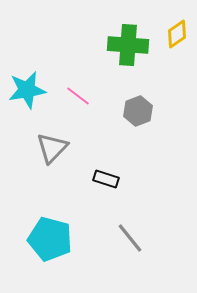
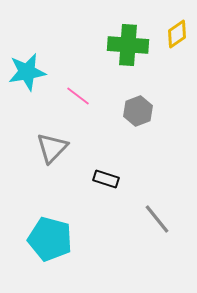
cyan star: moved 18 px up
gray line: moved 27 px right, 19 px up
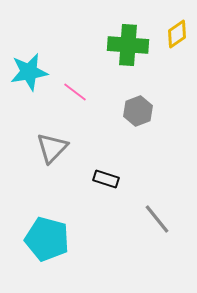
cyan star: moved 2 px right
pink line: moved 3 px left, 4 px up
cyan pentagon: moved 3 px left
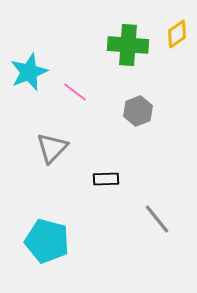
cyan star: rotated 12 degrees counterclockwise
black rectangle: rotated 20 degrees counterclockwise
cyan pentagon: moved 2 px down
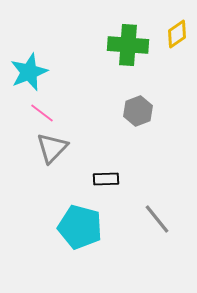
pink line: moved 33 px left, 21 px down
cyan pentagon: moved 33 px right, 14 px up
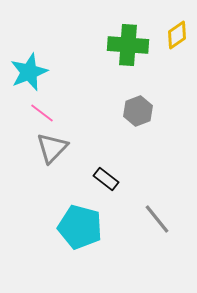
yellow diamond: moved 1 px down
black rectangle: rotated 40 degrees clockwise
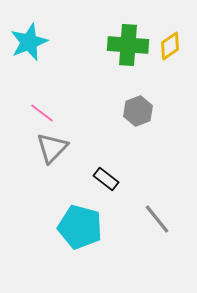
yellow diamond: moved 7 px left, 11 px down
cyan star: moved 30 px up
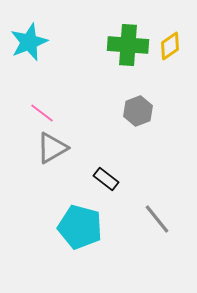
gray triangle: rotated 16 degrees clockwise
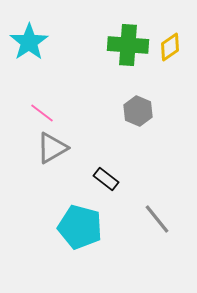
cyan star: rotated 12 degrees counterclockwise
yellow diamond: moved 1 px down
gray hexagon: rotated 16 degrees counterclockwise
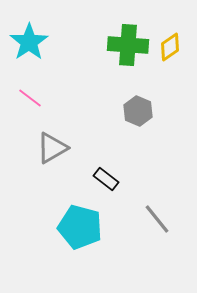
pink line: moved 12 px left, 15 px up
